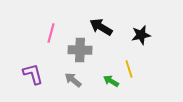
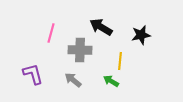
yellow line: moved 9 px left, 8 px up; rotated 24 degrees clockwise
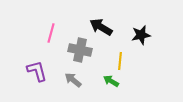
gray cross: rotated 10 degrees clockwise
purple L-shape: moved 4 px right, 3 px up
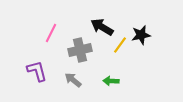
black arrow: moved 1 px right
pink line: rotated 12 degrees clockwise
gray cross: rotated 25 degrees counterclockwise
yellow line: moved 16 px up; rotated 30 degrees clockwise
green arrow: rotated 28 degrees counterclockwise
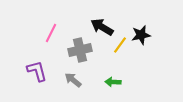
green arrow: moved 2 px right, 1 px down
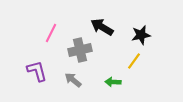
yellow line: moved 14 px right, 16 px down
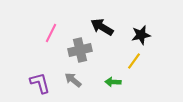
purple L-shape: moved 3 px right, 12 px down
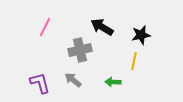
pink line: moved 6 px left, 6 px up
yellow line: rotated 24 degrees counterclockwise
